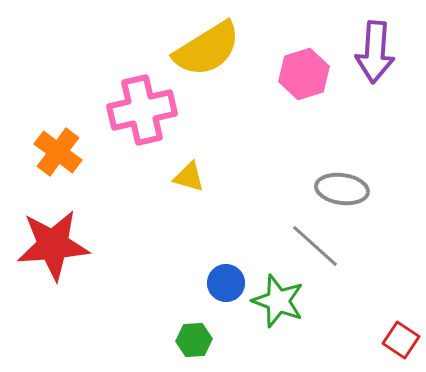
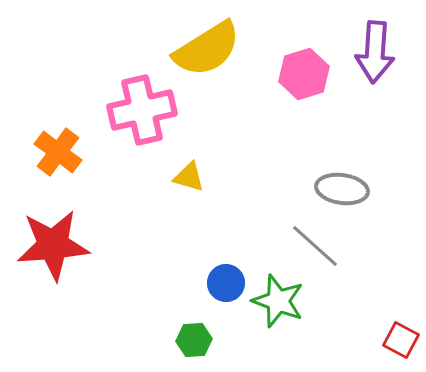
red square: rotated 6 degrees counterclockwise
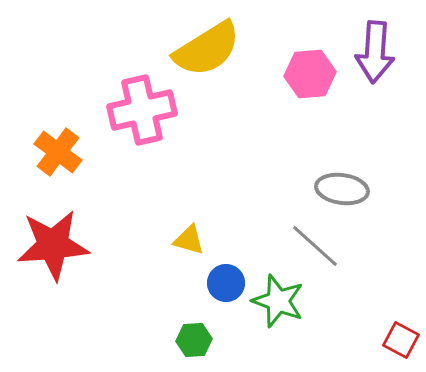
pink hexagon: moved 6 px right; rotated 12 degrees clockwise
yellow triangle: moved 63 px down
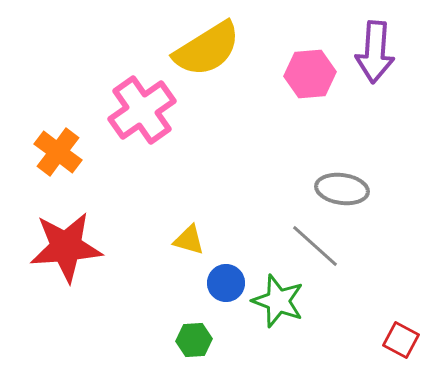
pink cross: rotated 22 degrees counterclockwise
red star: moved 13 px right, 2 px down
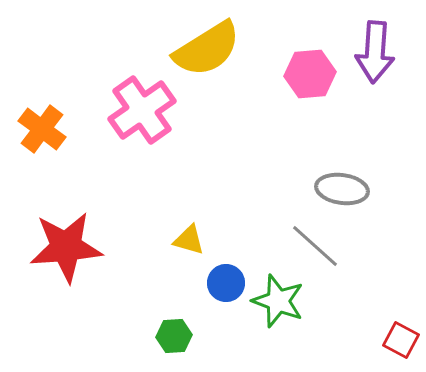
orange cross: moved 16 px left, 23 px up
green hexagon: moved 20 px left, 4 px up
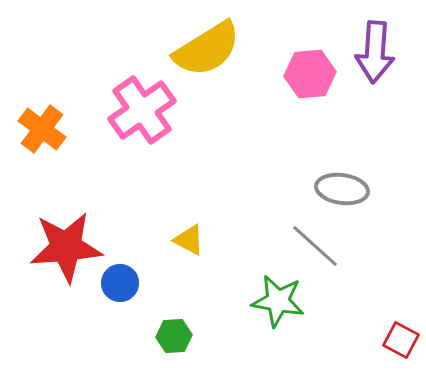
yellow triangle: rotated 12 degrees clockwise
blue circle: moved 106 px left
green star: rotated 10 degrees counterclockwise
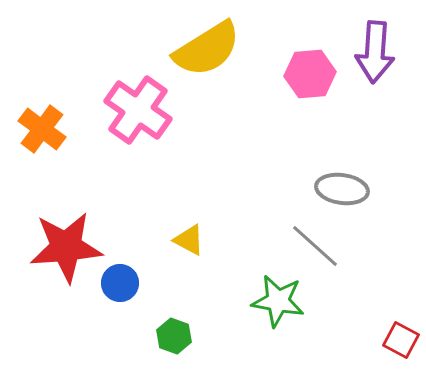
pink cross: moved 4 px left; rotated 20 degrees counterclockwise
green hexagon: rotated 24 degrees clockwise
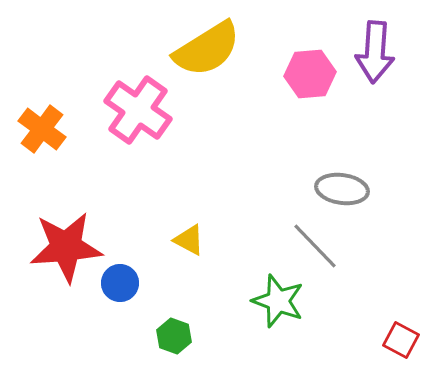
gray line: rotated 4 degrees clockwise
green star: rotated 10 degrees clockwise
